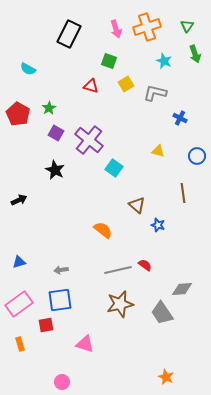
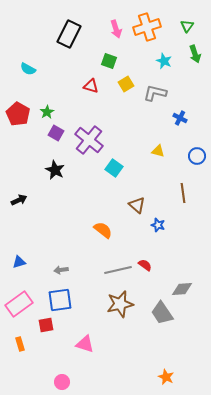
green star: moved 2 px left, 4 px down
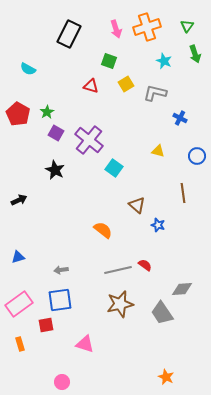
blue triangle: moved 1 px left, 5 px up
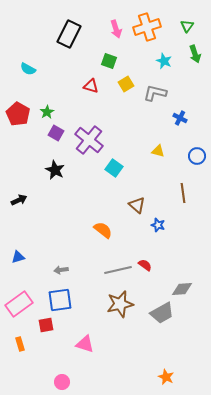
gray trapezoid: rotated 85 degrees counterclockwise
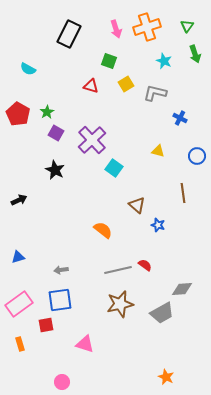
purple cross: moved 3 px right; rotated 8 degrees clockwise
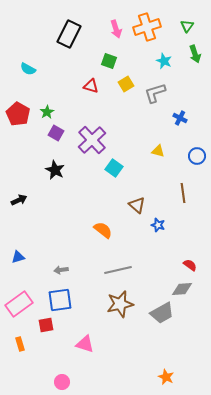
gray L-shape: rotated 30 degrees counterclockwise
red semicircle: moved 45 px right
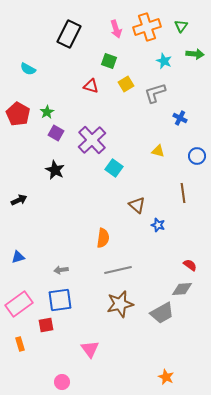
green triangle: moved 6 px left
green arrow: rotated 66 degrees counterclockwise
orange semicircle: moved 8 px down; rotated 60 degrees clockwise
pink triangle: moved 5 px right, 5 px down; rotated 36 degrees clockwise
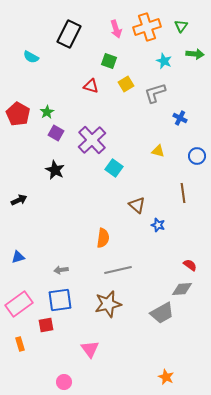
cyan semicircle: moved 3 px right, 12 px up
brown star: moved 12 px left
pink circle: moved 2 px right
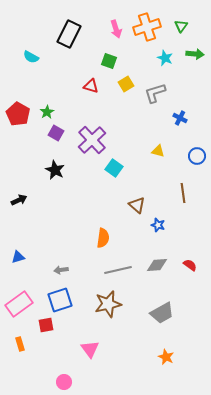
cyan star: moved 1 px right, 3 px up
gray diamond: moved 25 px left, 24 px up
blue square: rotated 10 degrees counterclockwise
orange star: moved 20 px up
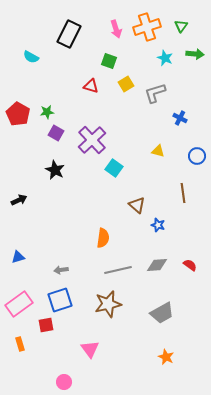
green star: rotated 24 degrees clockwise
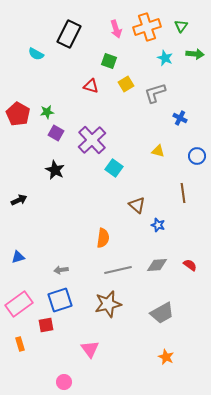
cyan semicircle: moved 5 px right, 3 px up
